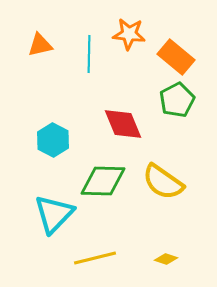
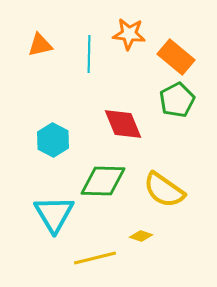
yellow semicircle: moved 1 px right, 8 px down
cyan triangle: rotated 15 degrees counterclockwise
yellow diamond: moved 25 px left, 23 px up
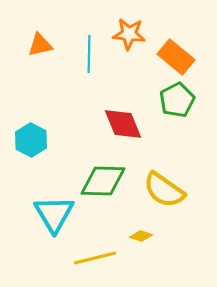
cyan hexagon: moved 22 px left
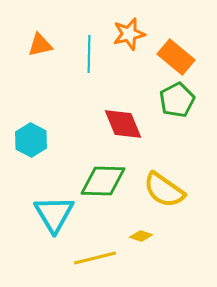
orange star: rotated 20 degrees counterclockwise
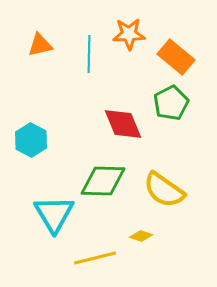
orange star: rotated 12 degrees clockwise
green pentagon: moved 6 px left, 3 px down
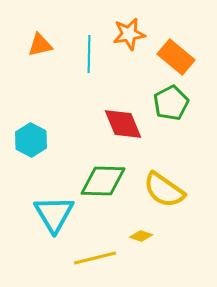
orange star: rotated 8 degrees counterclockwise
